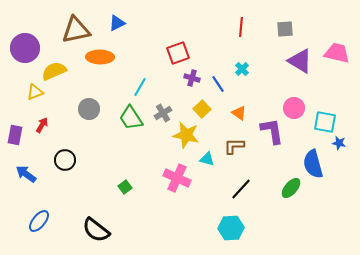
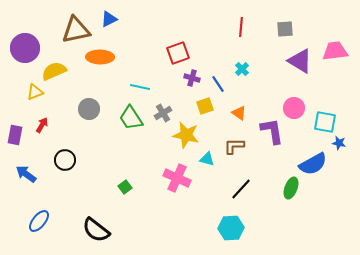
blue triangle: moved 8 px left, 4 px up
pink trapezoid: moved 2 px left, 2 px up; rotated 20 degrees counterclockwise
cyan line: rotated 72 degrees clockwise
yellow square: moved 3 px right, 3 px up; rotated 24 degrees clockwise
blue semicircle: rotated 104 degrees counterclockwise
green ellipse: rotated 20 degrees counterclockwise
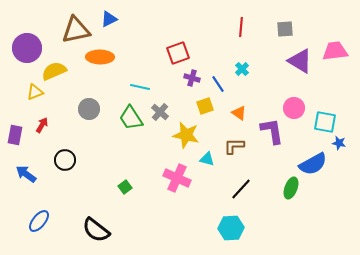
purple circle: moved 2 px right
gray cross: moved 3 px left, 1 px up; rotated 18 degrees counterclockwise
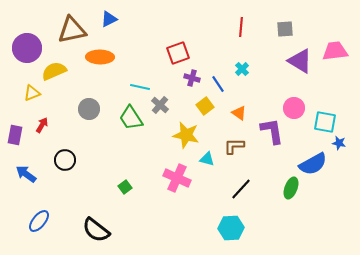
brown triangle: moved 4 px left
yellow triangle: moved 3 px left, 1 px down
yellow square: rotated 18 degrees counterclockwise
gray cross: moved 7 px up
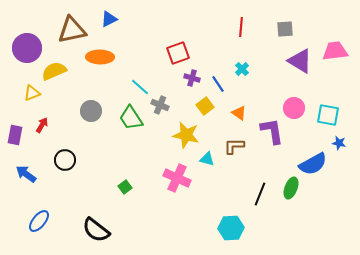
cyan line: rotated 30 degrees clockwise
gray cross: rotated 18 degrees counterclockwise
gray circle: moved 2 px right, 2 px down
cyan square: moved 3 px right, 7 px up
black line: moved 19 px right, 5 px down; rotated 20 degrees counterclockwise
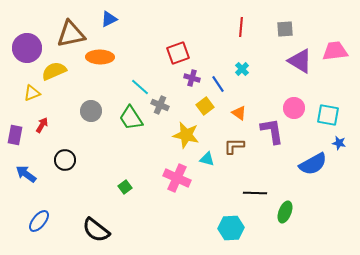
brown triangle: moved 1 px left, 4 px down
green ellipse: moved 6 px left, 24 px down
black line: moved 5 px left, 1 px up; rotated 70 degrees clockwise
